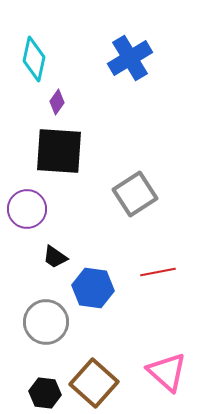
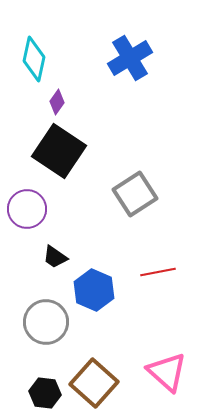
black square: rotated 30 degrees clockwise
blue hexagon: moved 1 px right, 2 px down; rotated 15 degrees clockwise
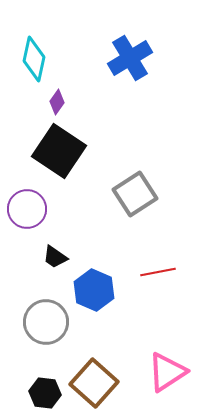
pink triangle: rotated 45 degrees clockwise
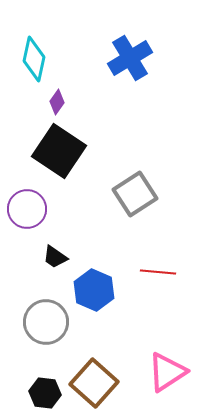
red line: rotated 16 degrees clockwise
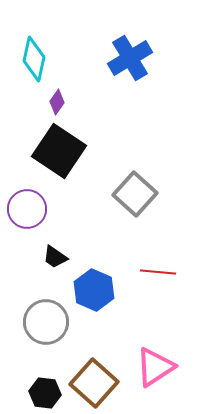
gray square: rotated 15 degrees counterclockwise
pink triangle: moved 12 px left, 5 px up
